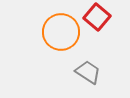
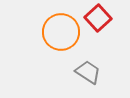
red square: moved 1 px right, 1 px down; rotated 8 degrees clockwise
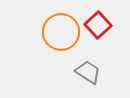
red square: moved 7 px down
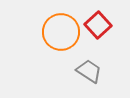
gray trapezoid: moved 1 px right, 1 px up
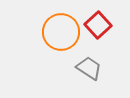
gray trapezoid: moved 3 px up
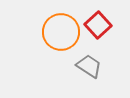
gray trapezoid: moved 2 px up
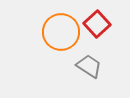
red square: moved 1 px left, 1 px up
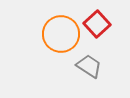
orange circle: moved 2 px down
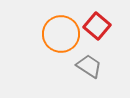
red square: moved 2 px down; rotated 8 degrees counterclockwise
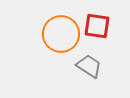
red square: rotated 32 degrees counterclockwise
